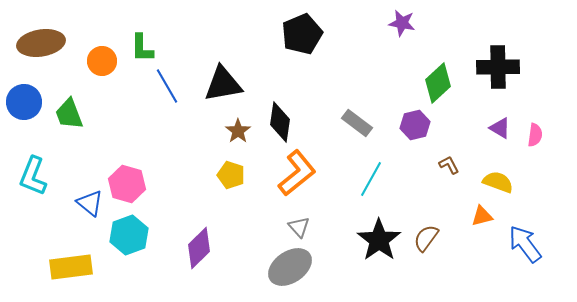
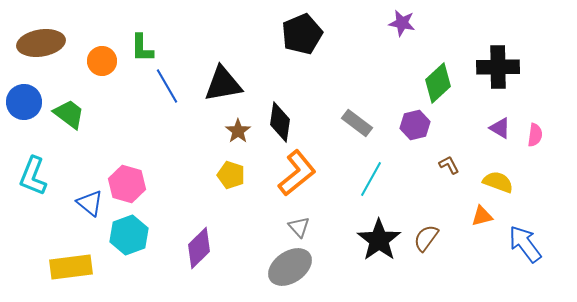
green trapezoid: rotated 148 degrees clockwise
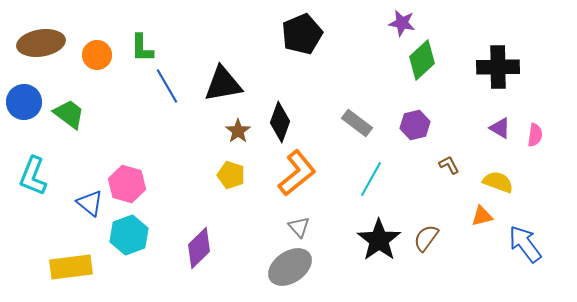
orange circle: moved 5 px left, 6 px up
green diamond: moved 16 px left, 23 px up
black diamond: rotated 12 degrees clockwise
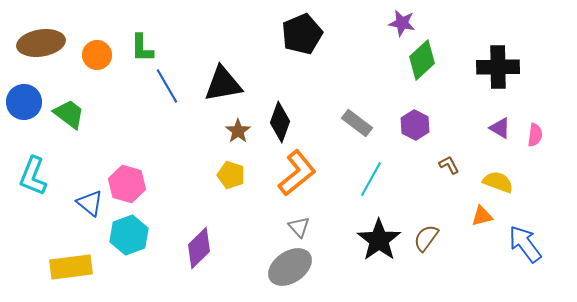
purple hexagon: rotated 20 degrees counterclockwise
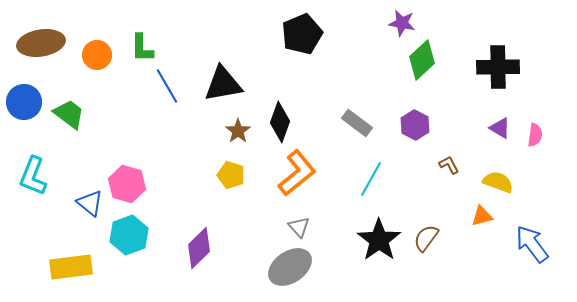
blue arrow: moved 7 px right
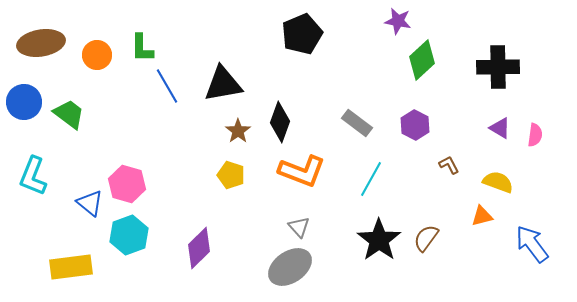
purple star: moved 4 px left, 2 px up
orange L-shape: moved 5 px right, 2 px up; rotated 60 degrees clockwise
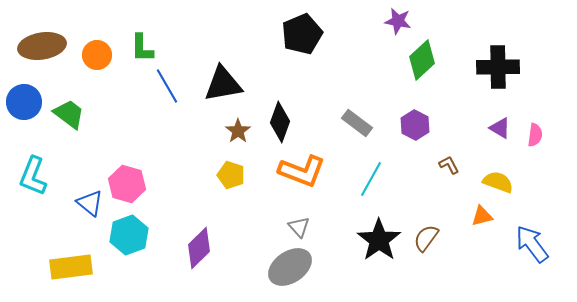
brown ellipse: moved 1 px right, 3 px down
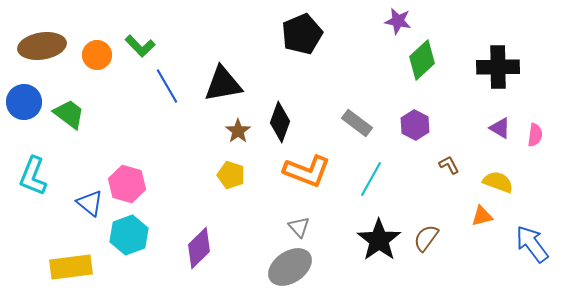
green L-shape: moved 2 px left, 2 px up; rotated 44 degrees counterclockwise
orange L-shape: moved 5 px right
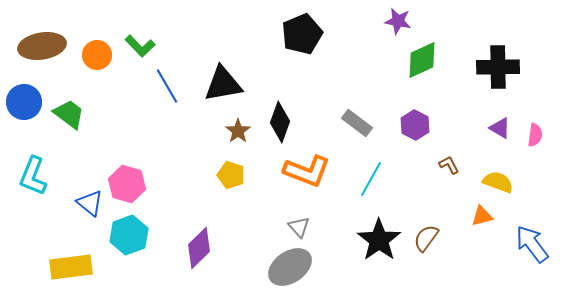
green diamond: rotated 18 degrees clockwise
